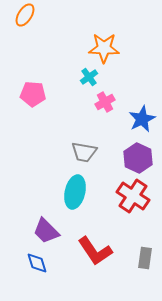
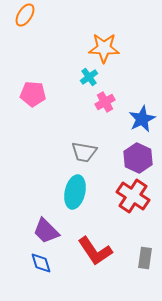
blue diamond: moved 4 px right
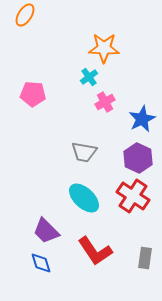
cyan ellipse: moved 9 px right, 6 px down; rotated 60 degrees counterclockwise
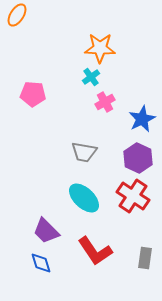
orange ellipse: moved 8 px left
orange star: moved 4 px left
cyan cross: moved 2 px right
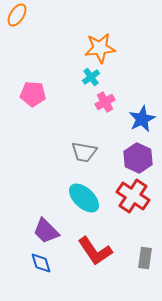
orange star: rotated 8 degrees counterclockwise
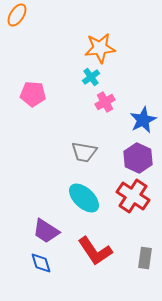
blue star: moved 1 px right, 1 px down
purple trapezoid: rotated 12 degrees counterclockwise
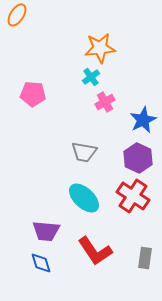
purple trapezoid: rotated 28 degrees counterclockwise
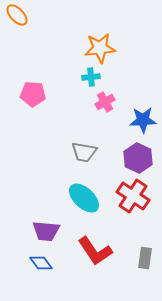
orange ellipse: rotated 75 degrees counterclockwise
cyan cross: rotated 30 degrees clockwise
blue star: rotated 24 degrees clockwise
blue diamond: rotated 20 degrees counterclockwise
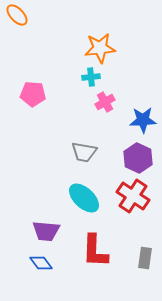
red L-shape: rotated 36 degrees clockwise
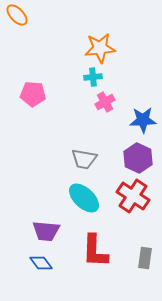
cyan cross: moved 2 px right
gray trapezoid: moved 7 px down
